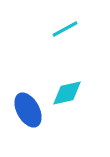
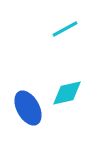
blue ellipse: moved 2 px up
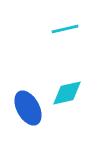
cyan line: rotated 16 degrees clockwise
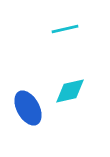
cyan diamond: moved 3 px right, 2 px up
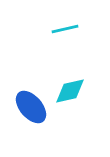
blue ellipse: moved 3 px right, 1 px up; rotated 12 degrees counterclockwise
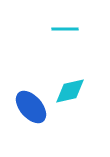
cyan line: rotated 12 degrees clockwise
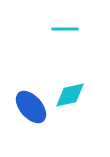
cyan diamond: moved 4 px down
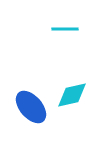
cyan diamond: moved 2 px right
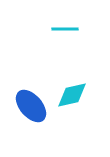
blue ellipse: moved 1 px up
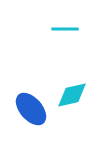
blue ellipse: moved 3 px down
